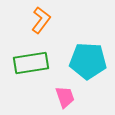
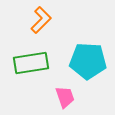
orange L-shape: rotated 8 degrees clockwise
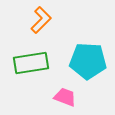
pink trapezoid: rotated 50 degrees counterclockwise
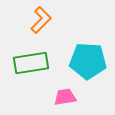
pink trapezoid: rotated 30 degrees counterclockwise
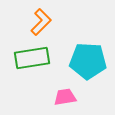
orange L-shape: moved 2 px down
green rectangle: moved 1 px right, 5 px up
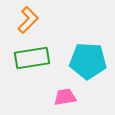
orange L-shape: moved 13 px left, 2 px up
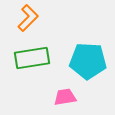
orange L-shape: moved 2 px up
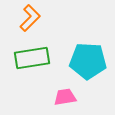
orange L-shape: moved 2 px right
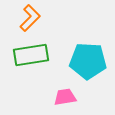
green rectangle: moved 1 px left, 3 px up
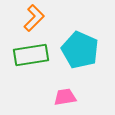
orange L-shape: moved 4 px right
cyan pentagon: moved 8 px left, 11 px up; rotated 21 degrees clockwise
